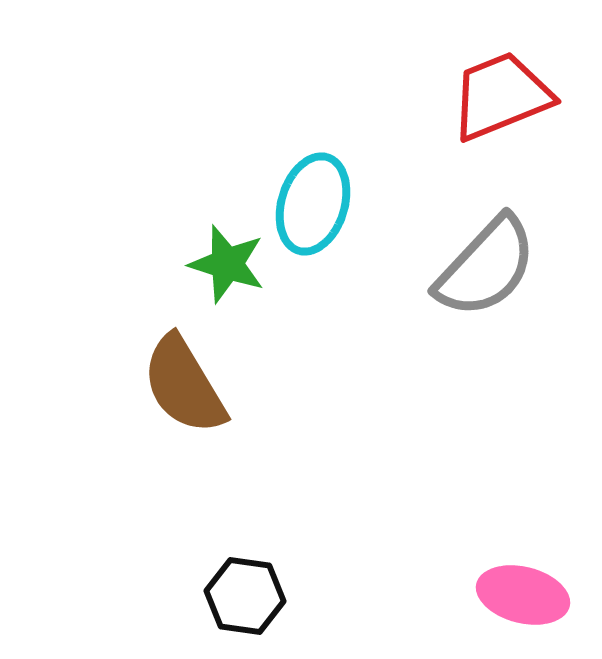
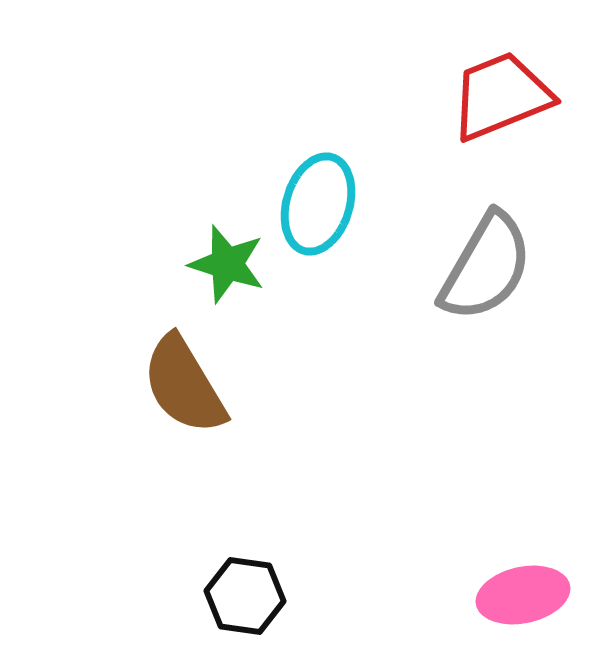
cyan ellipse: moved 5 px right
gray semicircle: rotated 13 degrees counterclockwise
pink ellipse: rotated 26 degrees counterclockwise
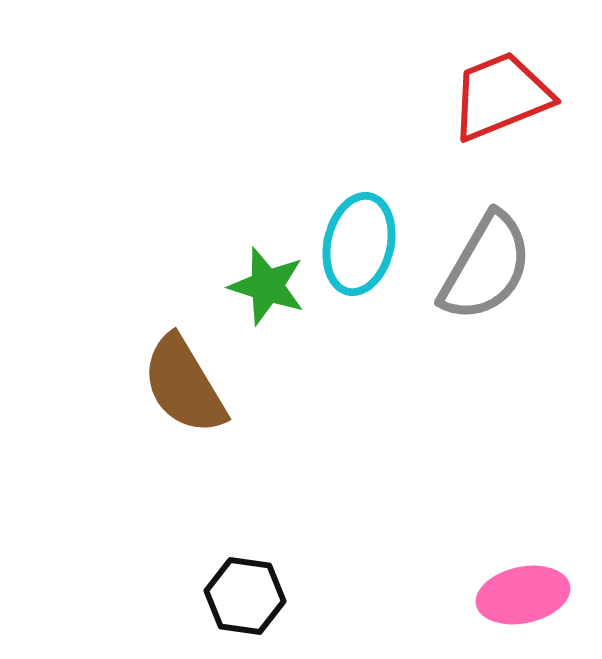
cyan ellipse: moved 41 px right, 40 px down; rotated 4 degrees counterclockwise
green star: moved 40 px right, 22 px down
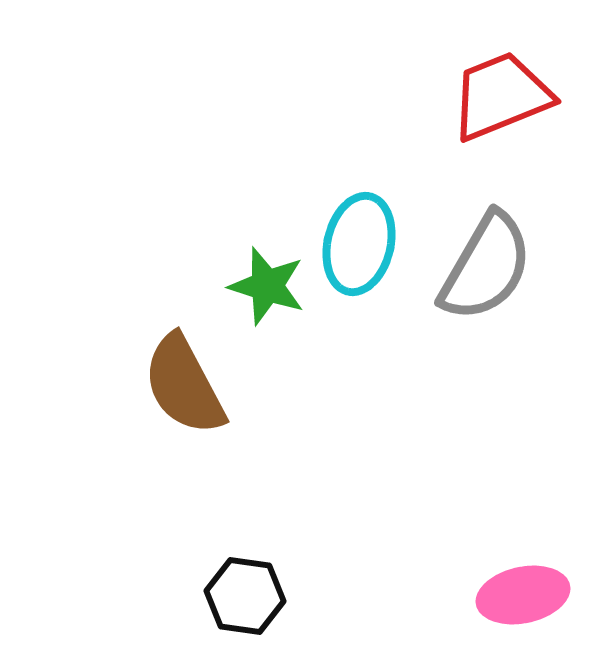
brown semicircle: rotated 3 degrees clockwise
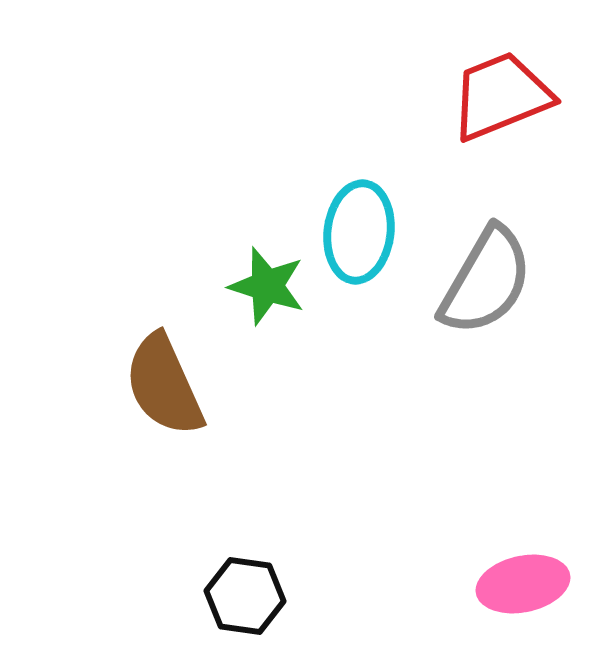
cyan ellipse: moved 12 px up; rotated 6 degrees counterclockwise
gray semicircle: moved 14 px down
brown semicircle: moved 20 px left; rotated 4 degrees clockwise
pink ellipse: moved 11 px up
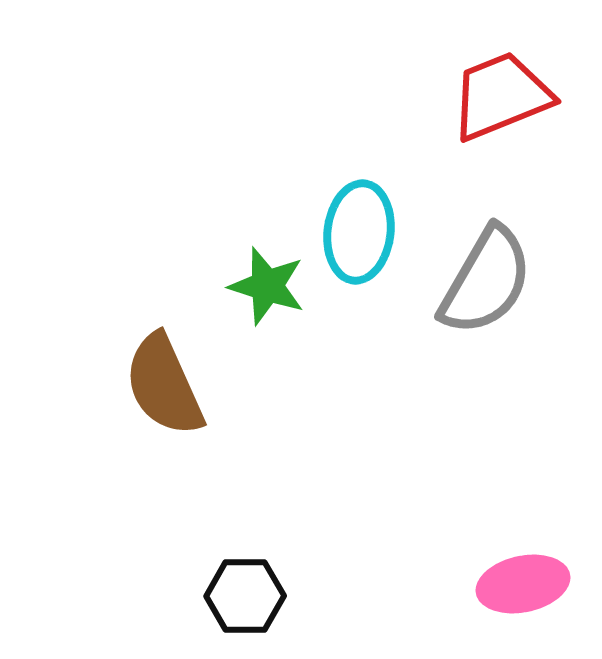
black hexagon: rotated 8 degrees counterclockwise
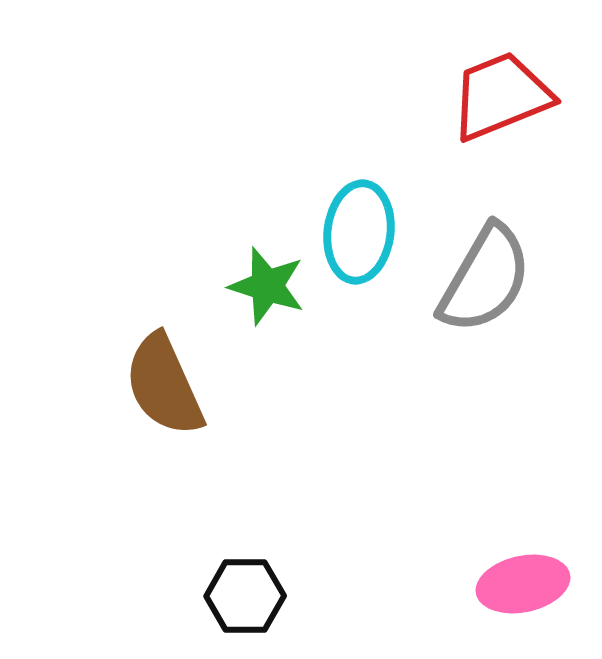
gray semicircle: moved 1 px left, 2 px up
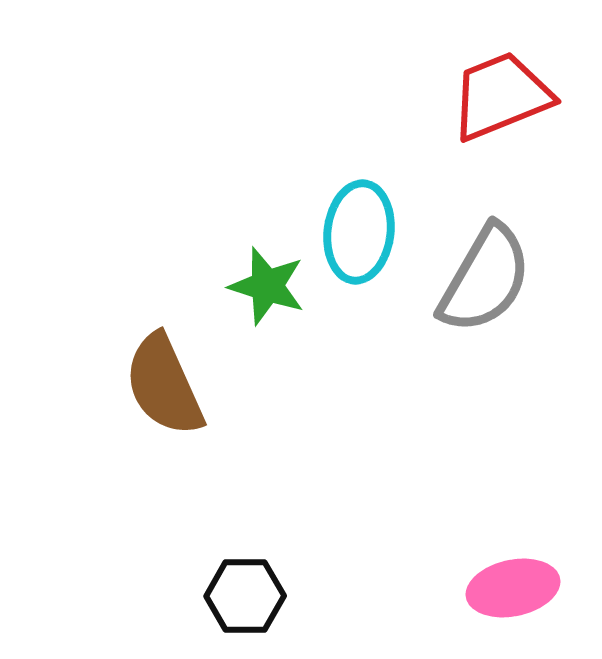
pink ellipse: moved 10 px left, 4 px down
